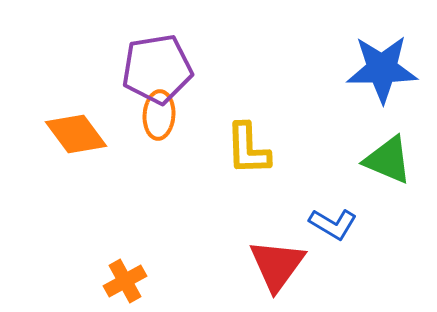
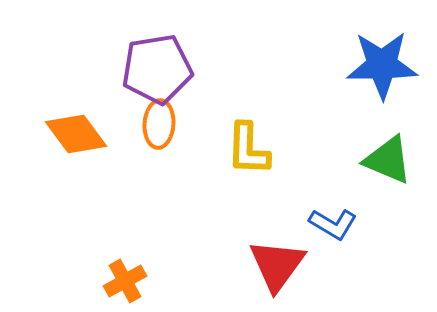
blue star: moved 4 px up
orange ellipse: moved 9 px down
yellow L-shape: rotated 4 degrees clockwise
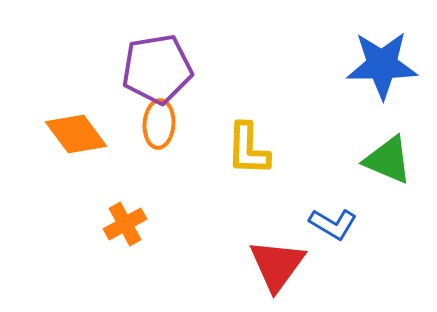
orange cross: moved 57 px up
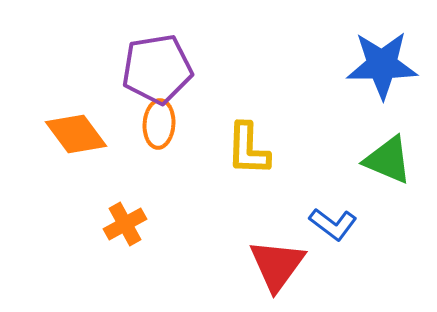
blue L-shape: rotated 6 degrees clockwise
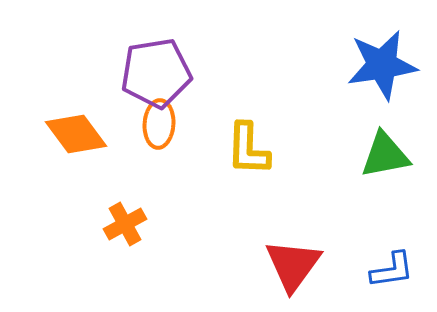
blue star: rotated 8 degrees counterclockwise
purple pentagon: moved 1 px left, 4 px down
green triangle: moved 3 px left, 5 px up; rotated 34 degrees counterclockwise
blue L-shape: moved 59 px right, 46 px down; rotated 45 degrees counterclockwise
red triangle: moved 16 px right
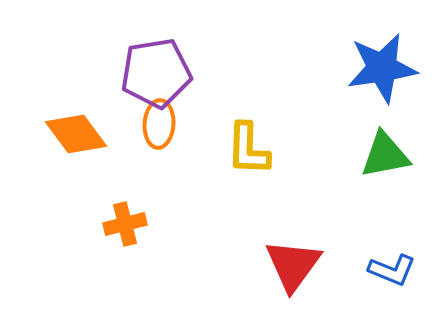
blue star: moved 3 px down
orange cross: rotated 15 degrees clockwise
blue L-shape: rotated 30 degrees clockwise
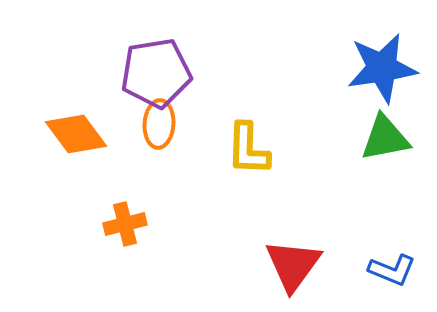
green triangle: moved 17 px up
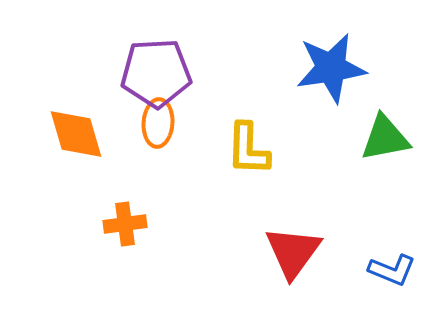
blue star: moved 51 px left
purple pentagon: rotated 6 degrees clockwise
orange ellipse: moved 1 px left, 1 px up
orange diamond: rotated 20 degrees clockwise
orange cross: rotated 6 degrees clockwise
red triangle: moved 13 px up
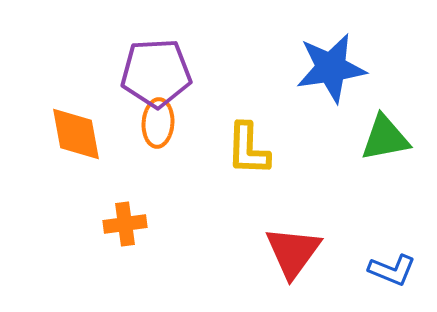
orange diamond: rotated 6 degrees clockwise
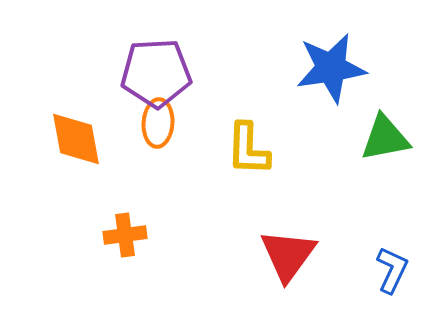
orange diamond: moved 5 px down
orange cross: moved 11 px down
red triangle: moved 5 px left, 3 px down
blue L-shape: rotated 87 degrees counterclockwise
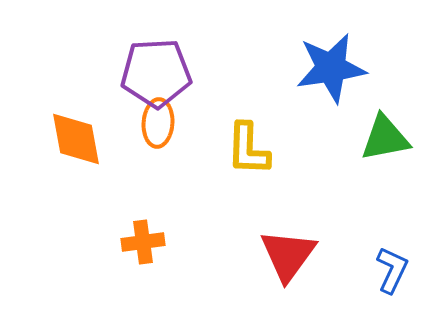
orange cross: moved 18 px right, 7 px down
